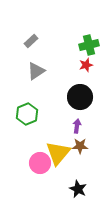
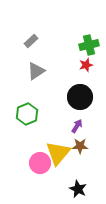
purple arrow: rotated 24 degrees clockwise
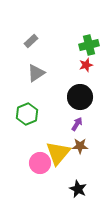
gray triangle: moved 2 px down
purple arrow: moved 2 px up
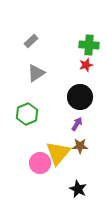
green cross: rotated 18 degrees clockwise
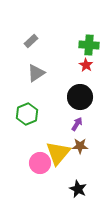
red star: rotated 24 degrees counterclockwise
